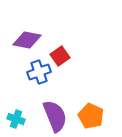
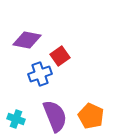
blue cross: moved 1 px right, 2 px down
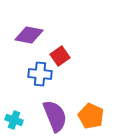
purple diamond: moved 2 px right, 5 px up
blue cross: rotated 25 degrees clockwise
cyan cross: moved 2 px left, 1 px down
